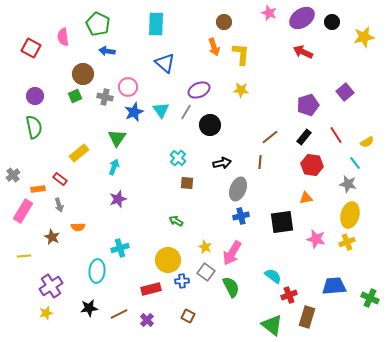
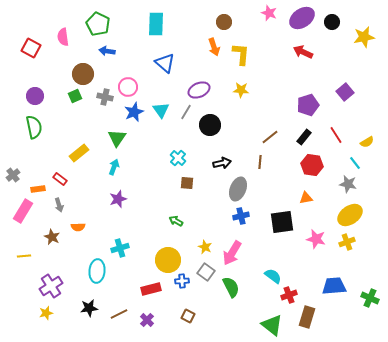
yellow ellipse at (350, 215): rotated 40 degrees clockwise
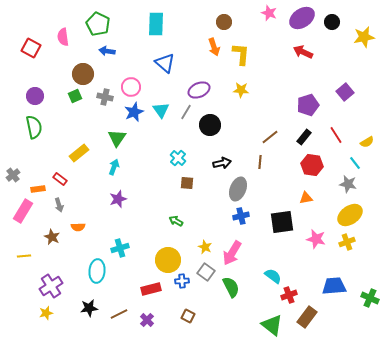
pink circle at (128, 87): moved 3 px right
brown rectangle at (307, 317): rotated 20 degrees clockwise
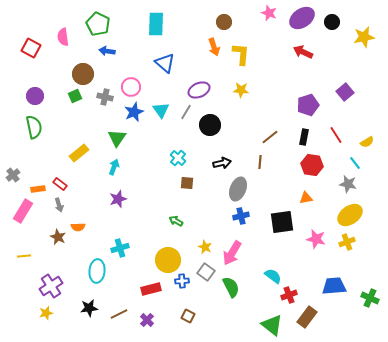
black rectangle at (304, 137): rotated 28 degrees counterclockwise
red rectangle at (60, 179): moved 5 px down
brown star at (52, 237): moved 6 px right
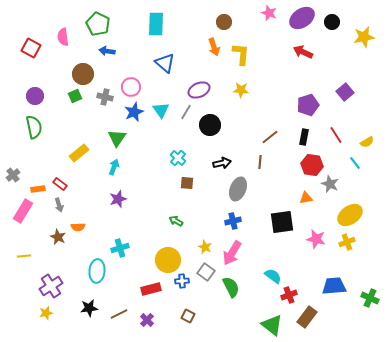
gray star at (348, 184): moved 18 px left; rotated 12 degrees clockwise
blue cross at (241, 216): moved 8 px left, 5 px down
